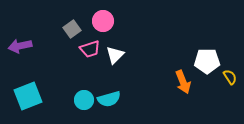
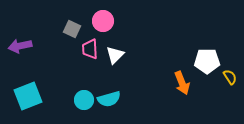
gray square: rotated 30 degrees counterclockwise
pink trapezoid: rotated 105 degrees clockwise
orange arrow: moved 1 px left, 1 px down
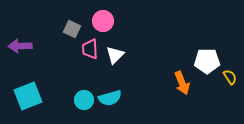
purple arrow: rotated 10 degrees clockwise
cyan semicircle: moved 1 px right, 1 px up
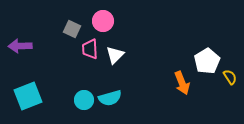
white pentagon: rotated 30 degrees counterclockwise
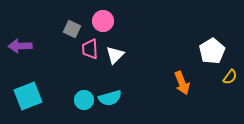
white pentagon: moved 5 px right, 10 px up
yellow semicircle: rotated 70 degrees clockwise
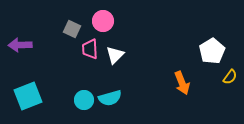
purple arrow: moved 1 px up
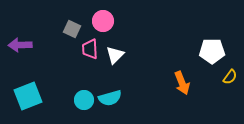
white pentagon: rotated 30 degrees clockwise
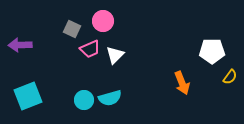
pink trapezoid: rotated 110 degrees counterclockwise
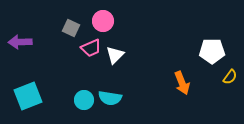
gray square: moved 1 px left, 1 px up
purple arrow: moved 3 px up
pink trapezoid: moved 1 px right, 1 px up
cyan semicircle: rotated 25 degrees clockwise
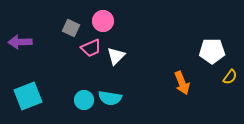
white triangle: moved 1 px right, 1 px down
